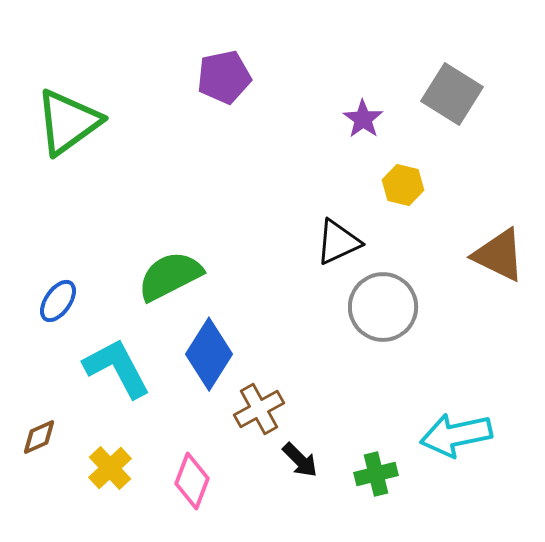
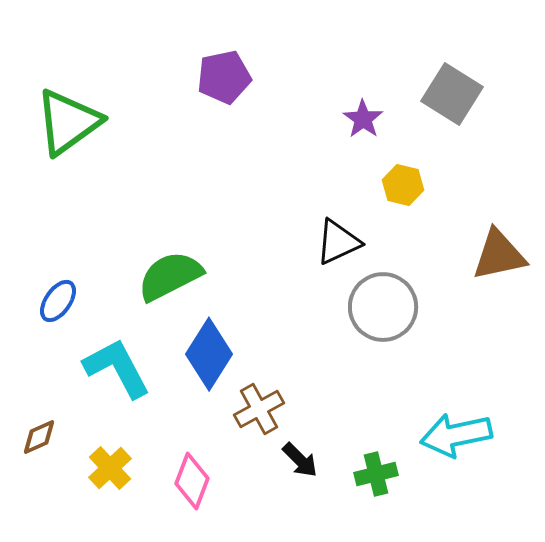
brown triangle: rotated 38 degrees counterclockwise
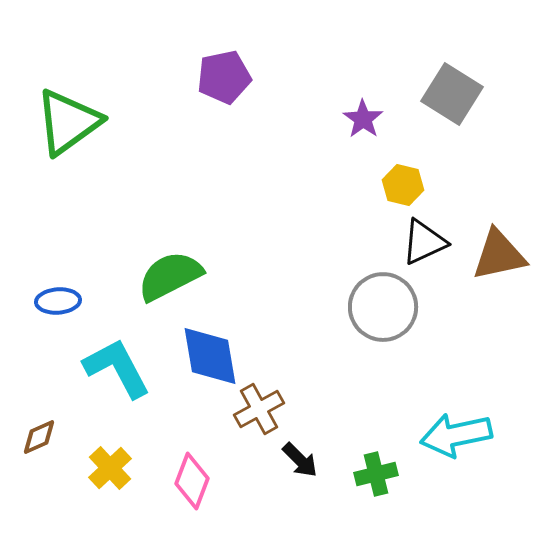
black triangle: moved 86 px right
blue ellipse: rotated 51 degrees clockwise
blue diamond: moved 1 px right, 2 px down; rotated 42 degrees counterclockwise
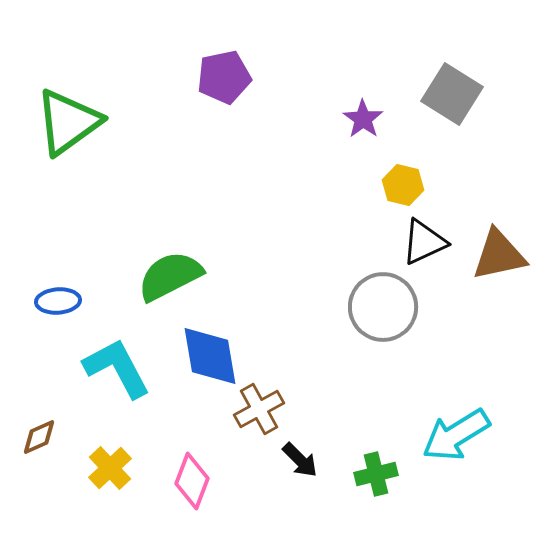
cyan arrow: rotated 20 degrees counterclockwise
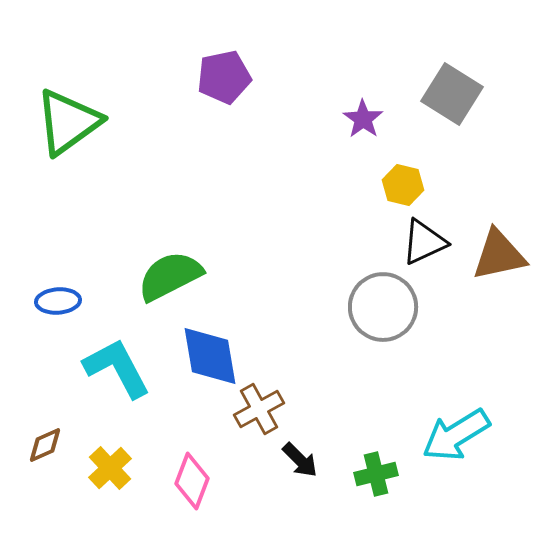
brown diamond: moved 6 px right, 8 px down
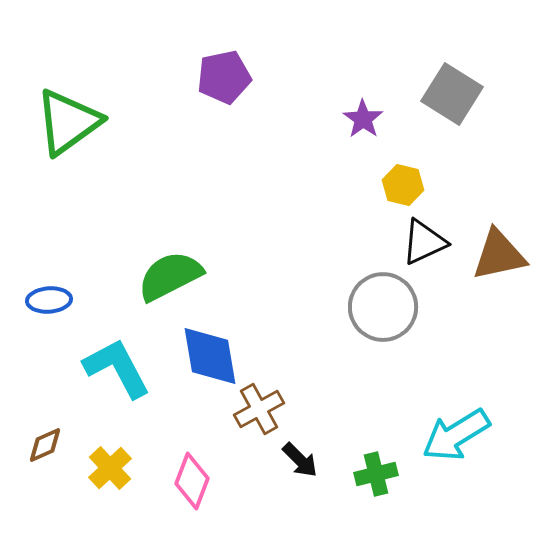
blue ellipse: moved 9 px left, 1 px up
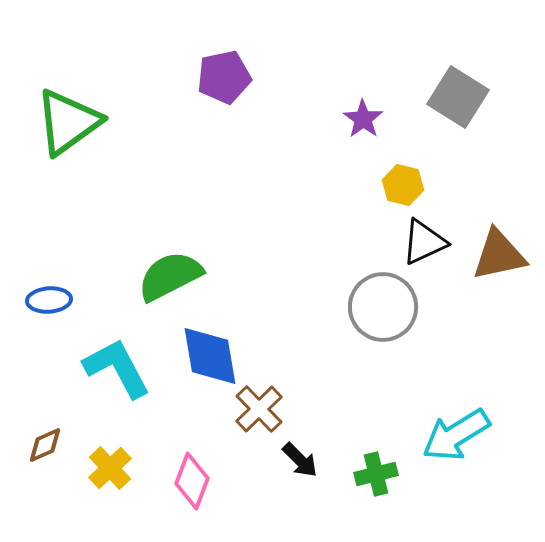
gray square: moved 6 px right, 3 px down
brown cross: rotated 15 degrees counterclockwise
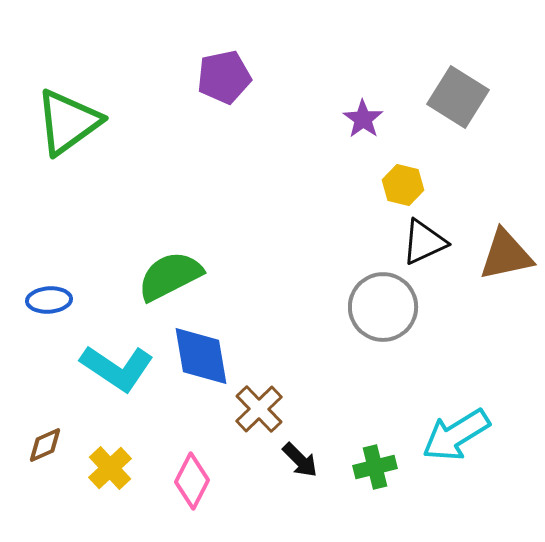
brown triangle: moved 7 px right
blue diamond: moved 9 px left
cyan L-shape: rotated 152 degrees clockwise
green cross: moved 1 px left, 7 px up
pink diamond: rotated 6 degrees clockwise
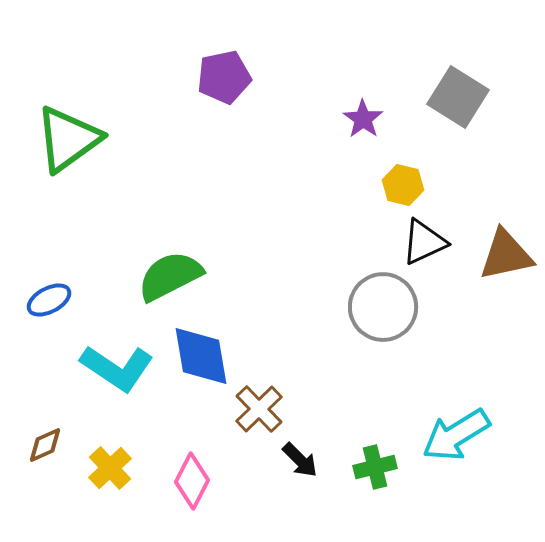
green triangle: moved 17 px down
blue ellipse: rotated 24 degrees counterclockwise
